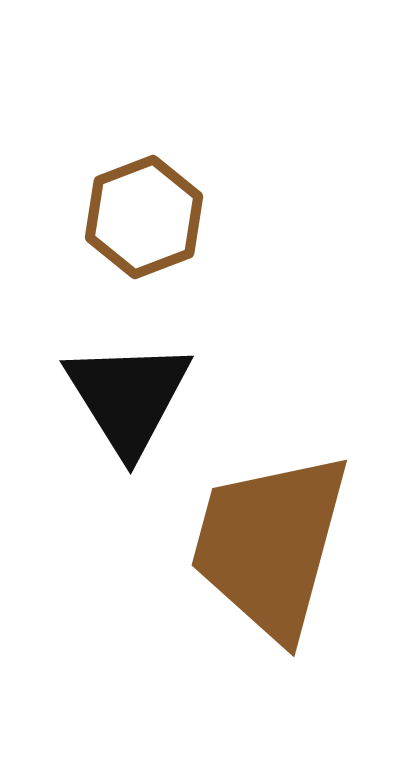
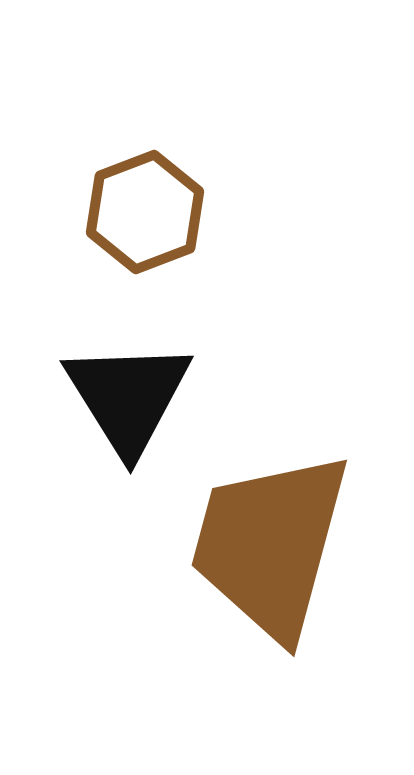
brown hexagon: moved 1 px right, 5 px up
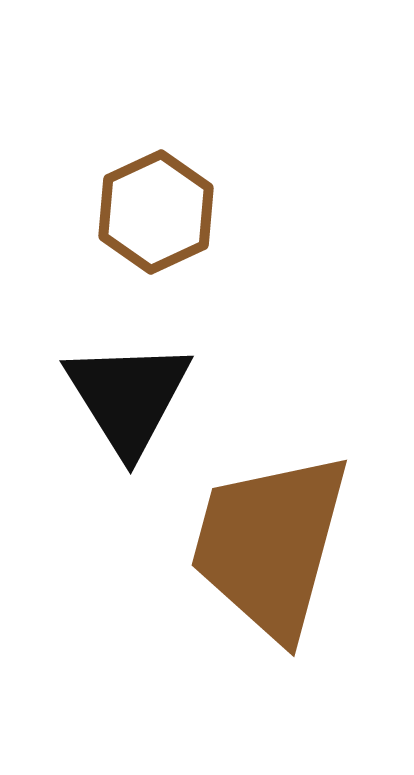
brown hexagon: moved 11 px right; rotated 4 degrees counterclockwise
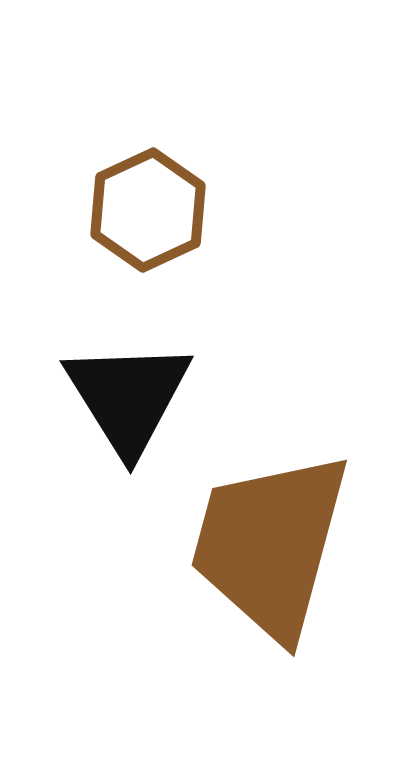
brown hexagon: moved 8 px left, 2 px up
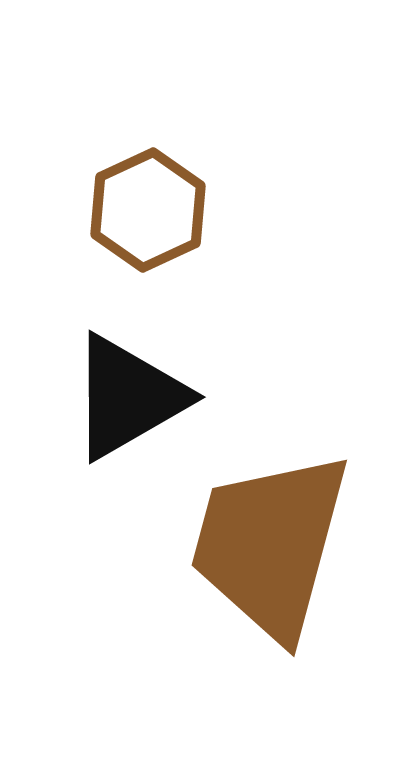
black triangle: rotated 32 degrees clockwise
